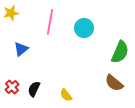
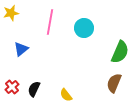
brown semicircle: rotated 72 degrees clockwise
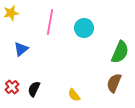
yellow semicircle: moved 8 px right
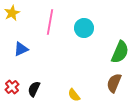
yellow star: moved 1 px right; rotated 14 degrees counterclockwise
blue triangle: rotated 14 degrees clockwise
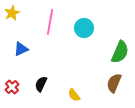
black semicircle: moved 7 px right, 5 px up
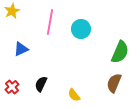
yellow star: moved 2 px up
cyan circle: moved 3 px left, 1 px down
